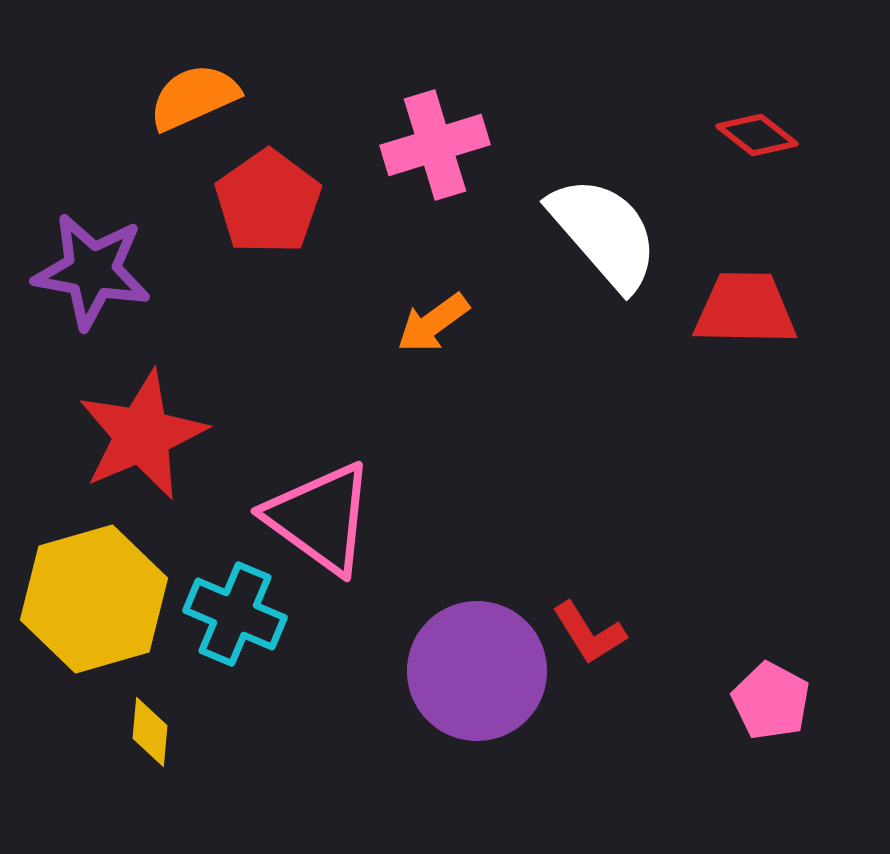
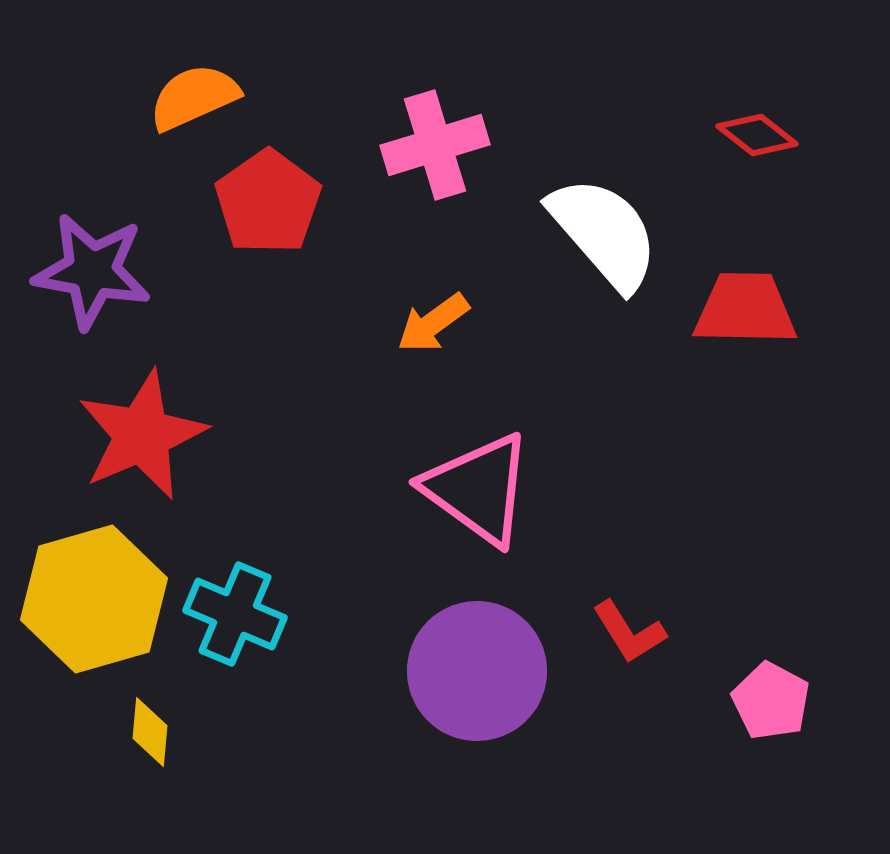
pink triangle: moved 158 px right, 29 px up
red L-shape: moved 40 px right, 1 px up
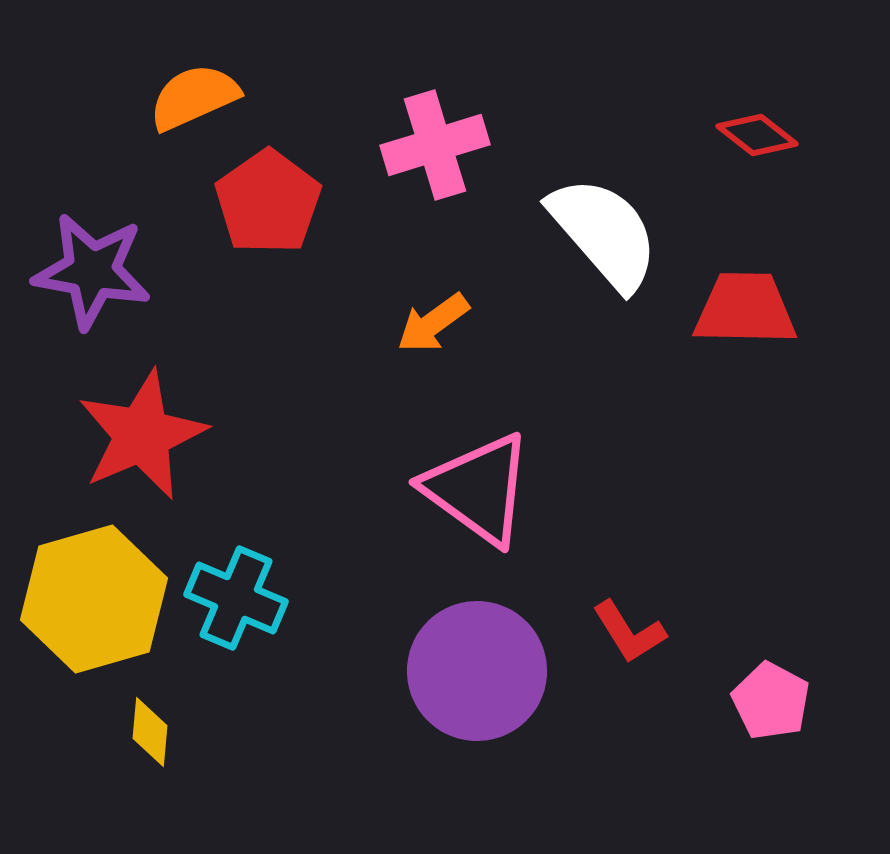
cyan cross: moved 1 px right, 16 px up
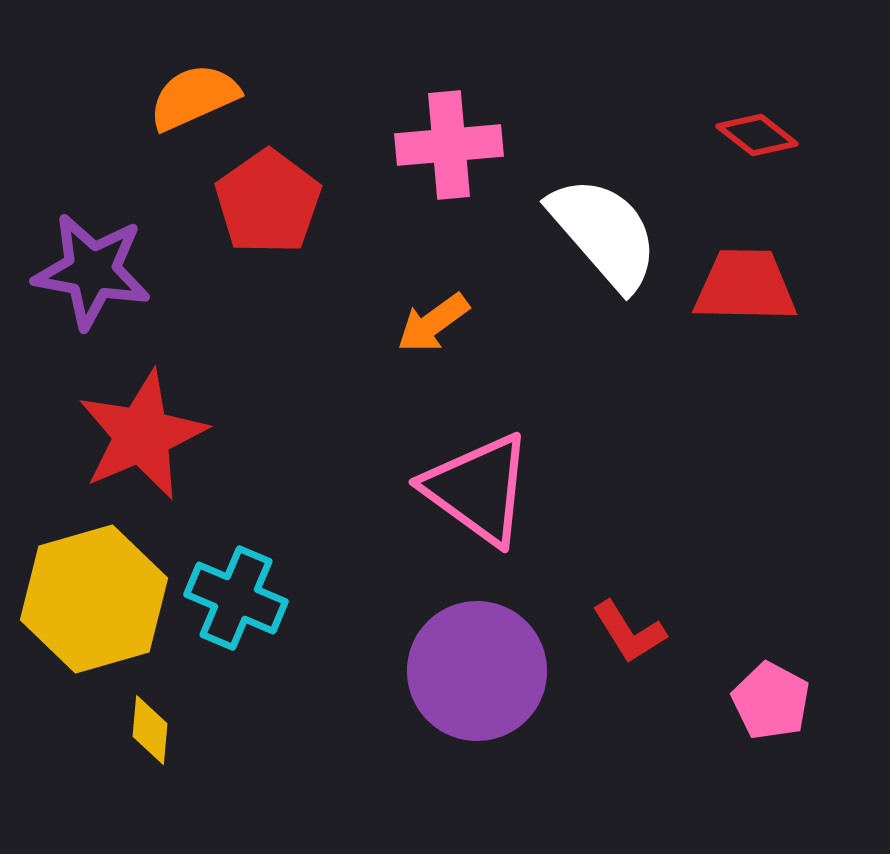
pink cross: moved 14 px right; rotated 12 degrees clockwise
red trapezoid: moved 23 px up
yellow diamond: moved 2 px up
